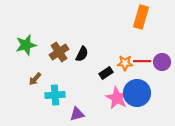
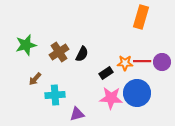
pink star: moved 6 px left; rotated 25 degrees counterclockwise
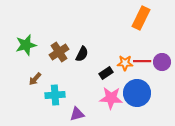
orange rectangle: moved 1 px down; rotated 10 degrees clockwise
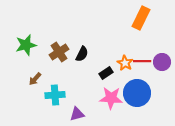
orange star: rotated 28 degrees clockwise
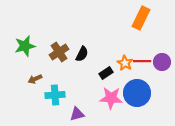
green star: moved 1 px left, 1 px down
brown arrow: rotated 24 degrees clockwise
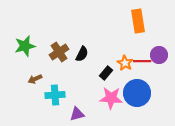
orange rectangle: moved 3 px left, 3 px down; rotated 35 degrees counterclockwise
purple circle: moved 3 px left, 7 px up
black rectangle: rotated 16 degrees counterclockwise
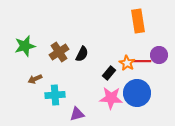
orange star: moved 2 px right
black rectangle: moved 3 px right
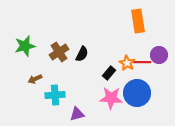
red line: moved 1 px down
